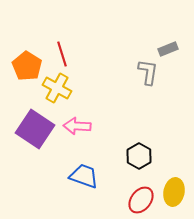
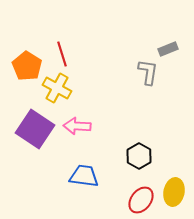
blue trapezoid: rotated 12 degrees counterclockwise
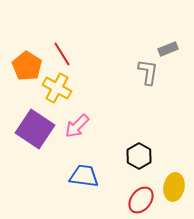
red line: rotated 15 degrees counterclockwise
pink arrow: rotated 48 degrees counterclockwise
yellow ellipse: moved 5 px up
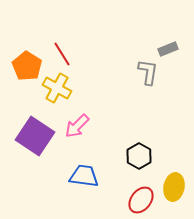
purple square: moved 7 px down
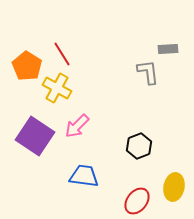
gray rectangle: rotated 18 degrees clockwise
gray L-shape: rotated 16 degrees counterclockwise
black hexagon: moved 10 px up; rotated 10 degrees clockwise
red ellipse: moved 4 px left, 1 px down
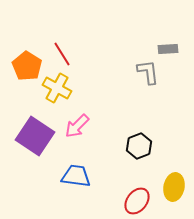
blue trapezoid: moved 8 px left
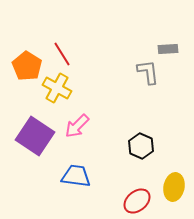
black hexagon: moved 2 px right; rotated 15 degrees counterclockwise
red ellipse: rotated 12 degrees clockwise
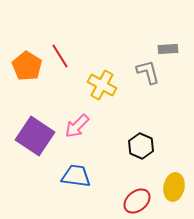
red line: moved 2 px left, 2 px down
gray L-shape: rotated 8 degrees counterclockwise
yellow cross: moved 45 px right, 3 px up
